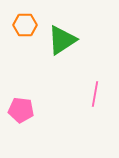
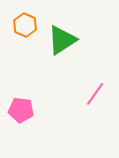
orange hexagon: rotated 25 degrees clockwise
pink line: rotated 25 degrees clockwise
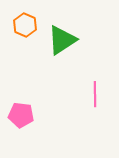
pink line: rotated 35 degrees counterclockwise
pink pentagon: moved 5 px down
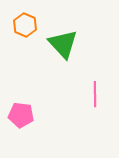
green triangle: moved 1 px right, 4 px down; rotated 40 degrees counterclockwise
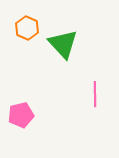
orange hexagon: moved 2 px right, 3 px down
pink pentagon: rotated 20 degrees counterclockwise
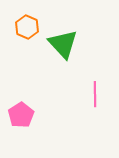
orange hexagon: moved 1 px up
pink pentagon: rotated 20 degrees counterclockwise
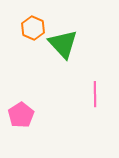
orange hexagon: moved 6 px right, 1 px down
